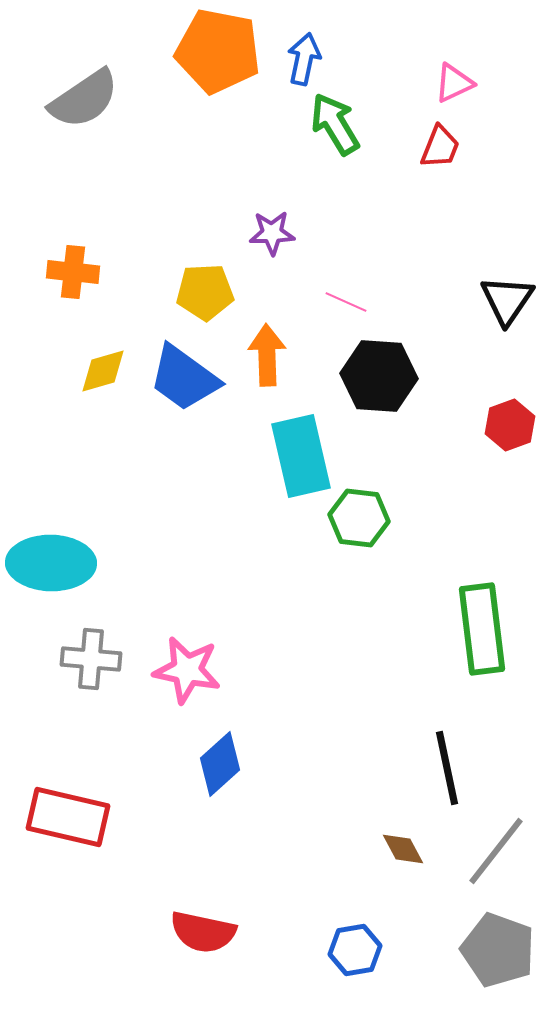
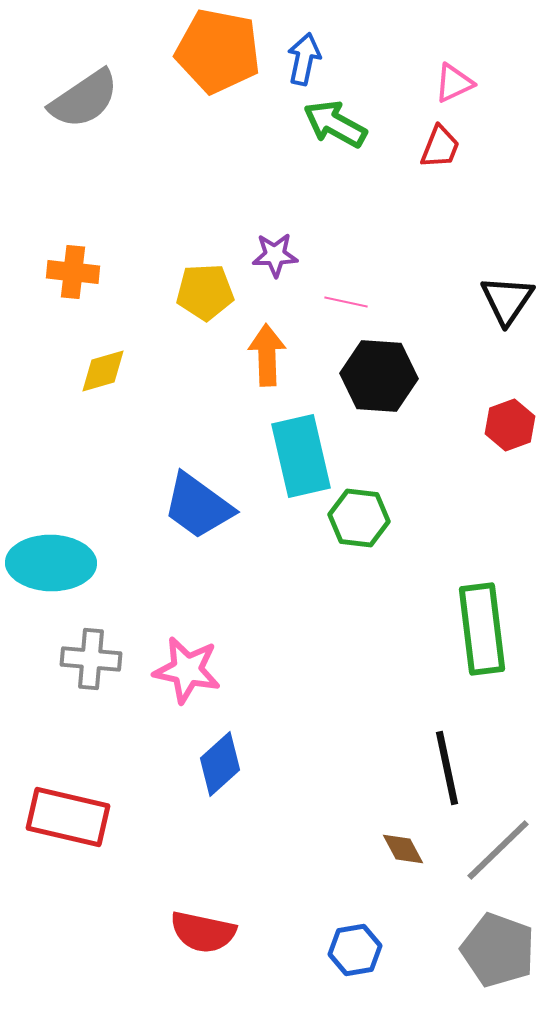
green arrow: rotated 30 degrees counterclockwise
purple star: moved 3 px right, 22 px down
pink line: rotated 12 degrees counterclockwise
blue trapezoid: moved 14 px right, 128 px down
gray line: moved 2 px right, 1 px up; rotated 8 degrees clockwise
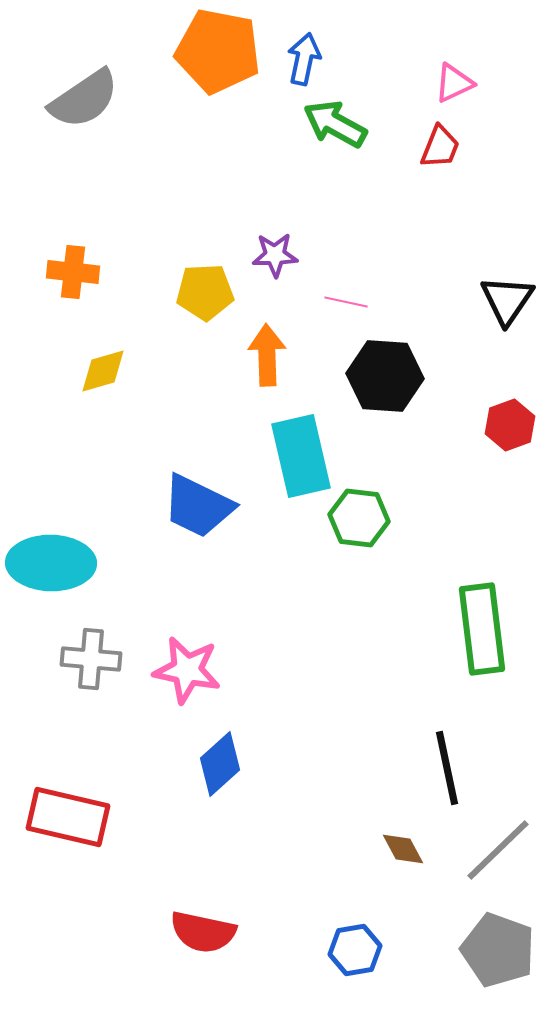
black hexagon: moved 6 px right
blue trapezoid: rotated 10 degrees counterclockwise
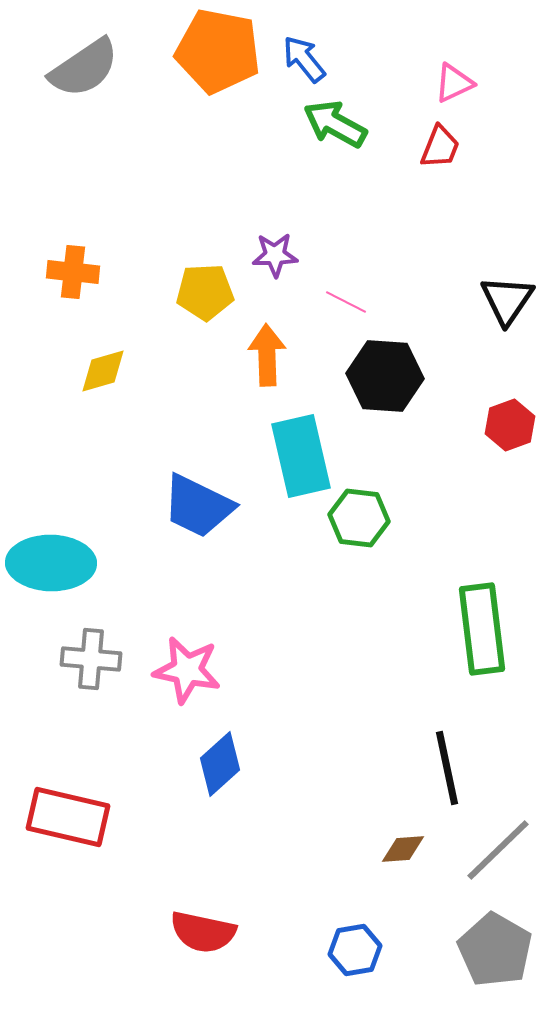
blue arrow: rotated 51 degrees counterclockwise
gray semicircle: moved 31 px up
pink line: rotated 15 degrees clockwise
brown diamond: rotated 66 degrees counterclockwise
gray pentagon: moved 3 px left; rotated 10 degrees clockwise
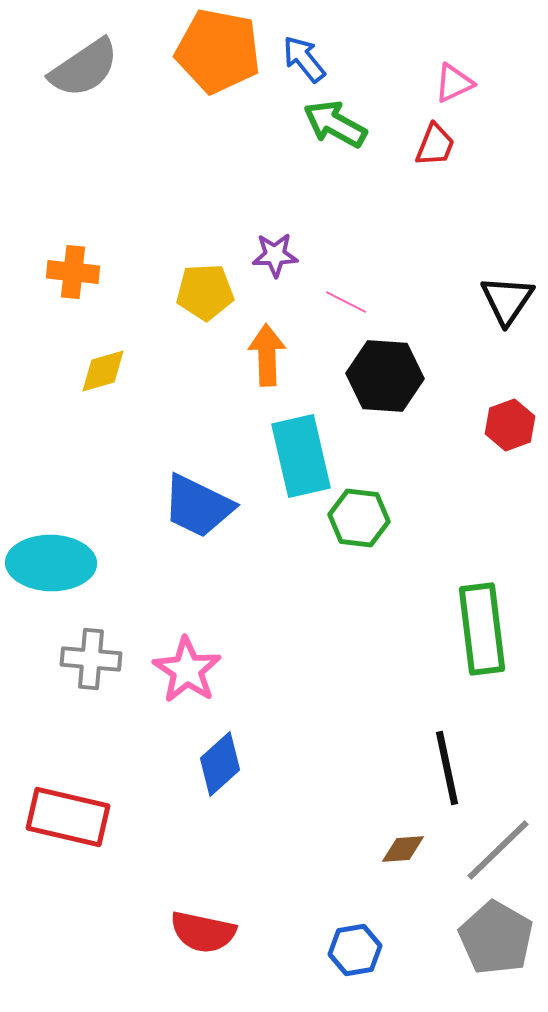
red trapezoid: moved 5 px left, 2 px up
pink star: rotated 22 degrees clockwise
gray pentagon: moved 1 px right, 12 px up
